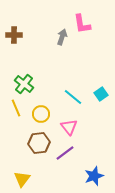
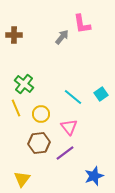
gray arrow: rotated 21 degrees clockwise
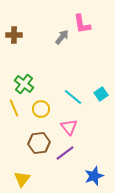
yellow line: moved 2 px left
yellow circle: moved 5 px up
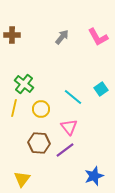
pink L-shape: moved 16 px right, 13 px down; rotated 20 degrees counterclockwise
brown cross: moved 2 px left
cyan square: moved 5 px up
yellow line: rotated 36 degrees clockwise
brown hexagon: rotated 10 degrees clockwise
purple line: moved 3 px up
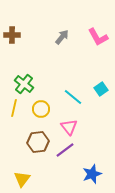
brown hexagon: moved 1 px left, 1 px up; rotated 10 degrees counterclockwise
blue star: moved 2 px left, 2 px up
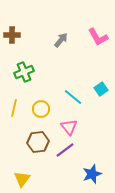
gray arrow: moved 1 px left, 3 px down
green cross: moved 12 px up; rotated 30 degrees clockwise
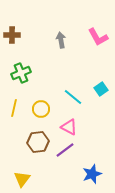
gray arrow: rotated 49 degrees counterclockwise
green cross: moved 3 px left, 1 px down
pink triangle: rotated 24 degrees counterclockwise
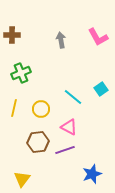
purple line: rotated 18 degrees clockwise
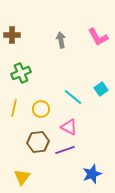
yellow triangle: moved 2 px up
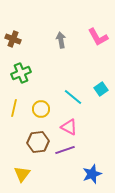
brown cross: moved 1 px right, 4 px down; rotated 21 degrees clockwise
yellow triangle: moved 3 px up
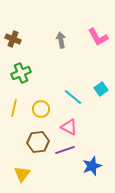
blue star: moved 8 px up
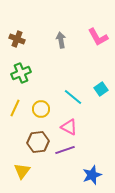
brown cross: moved 4 px right
yellow line: moved 1 px right; rotated 12 degrees clockwise
blue star: moved 9 px down
yellow triangle: moved 3 px up
